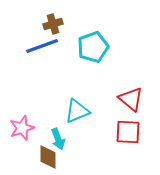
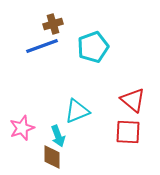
red triangle: moved 2 px right, 1 px down
cyan arrow: moved 3 px up
brown diamond: moved 4 px right
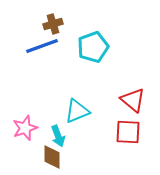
pink star: moved 3 px right
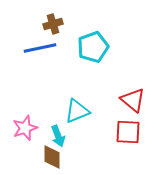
blue line: moved 2 px left, 2 px down; rotated 8 degrees clockwise
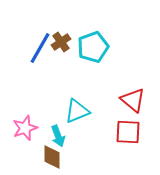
brown cross: moved 8 px right, 18 px down; rotated 18 degrees counterclockwise
blue line: rotated 48 degrees counterclockwise
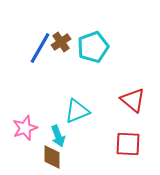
red square: moved 12 px down
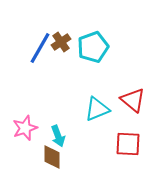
cyan triangle: moved 20 px right, 2 px up
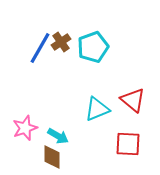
cyan arrow: rotated 40 degrees counterclockwise
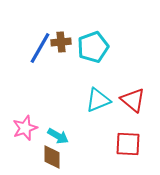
brown cross: rotated 30 degrees clockwise
cyan triangle: moved 1 px right, 9 px up
